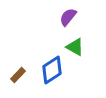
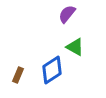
purple semicircle: moved 1 px left, 3 px up
brown rectangle: rotated 21 degrees counterclockwise
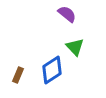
purple semicircle: rotated 90 degrees clockwise
green triangle: rotated 18 degrees clockwise
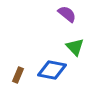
blue diamond: rotated 44 degrees clockwise
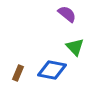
brown rectangle: moved 2 px up
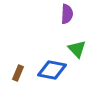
purple semicircle: rotated 54 degrees clockwise
green triangle: moved 2 px right, 2 px down
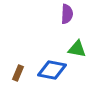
green triangle: rotated 36 degrees counterclockwise
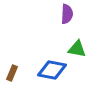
brown rectangle: moved 6 px left
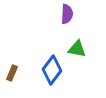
blue diamond: rotated 64 degrees counterclockwise
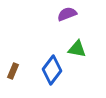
purple semicircle: rotated 114 degrees counterclockwise
brown rectangle: moved 1 px right, 2 px up
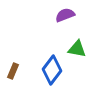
purple semicircle: moved 2 px left, 1 px down
